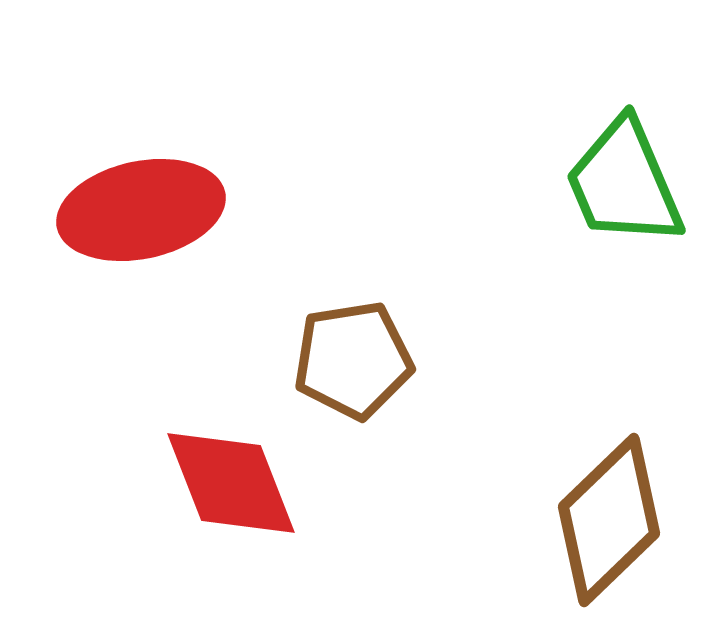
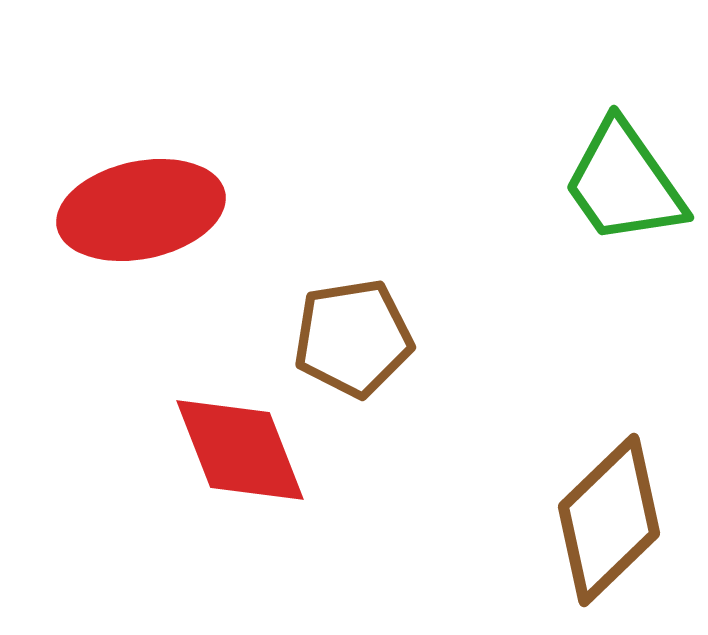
green trapezoid: rotated 12 degrees counterclockwise
brown pentagon: moved 22 px up
red diamond: moved 9 px right, 33 px up
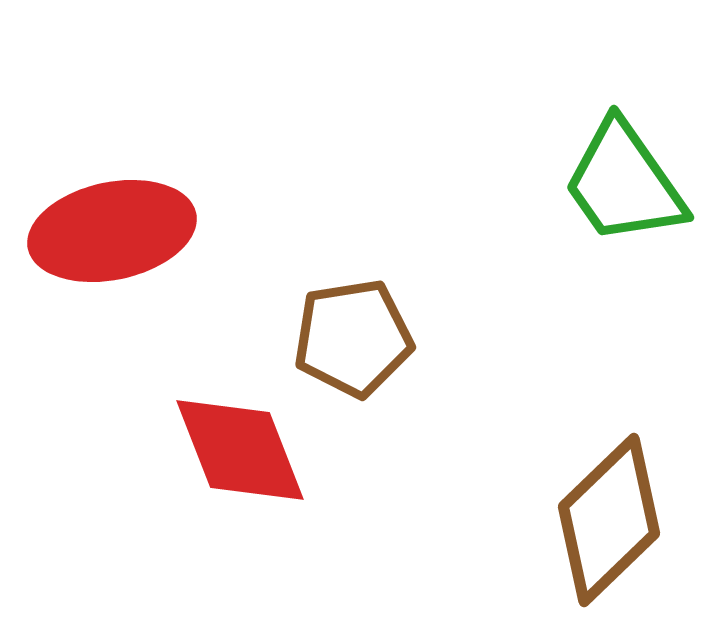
red ellipse: moved 29 px left, 21 px down
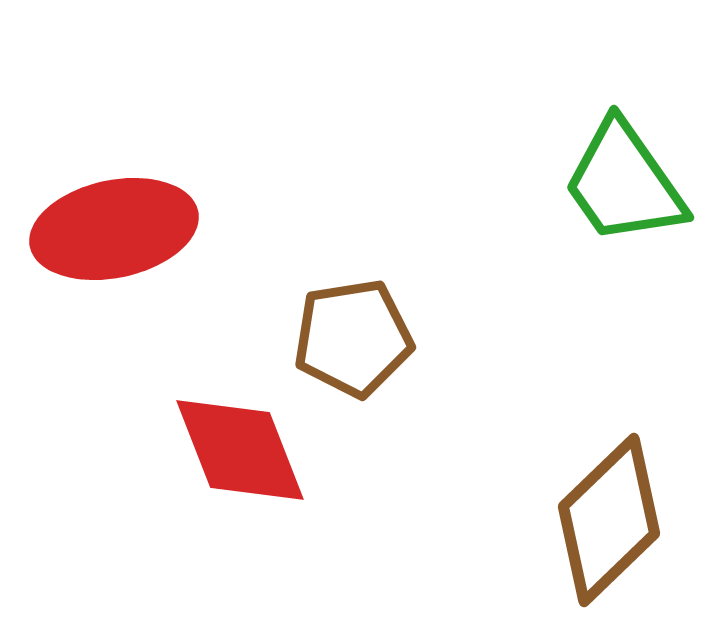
red ellipse: moved 2 px right, 2 px up
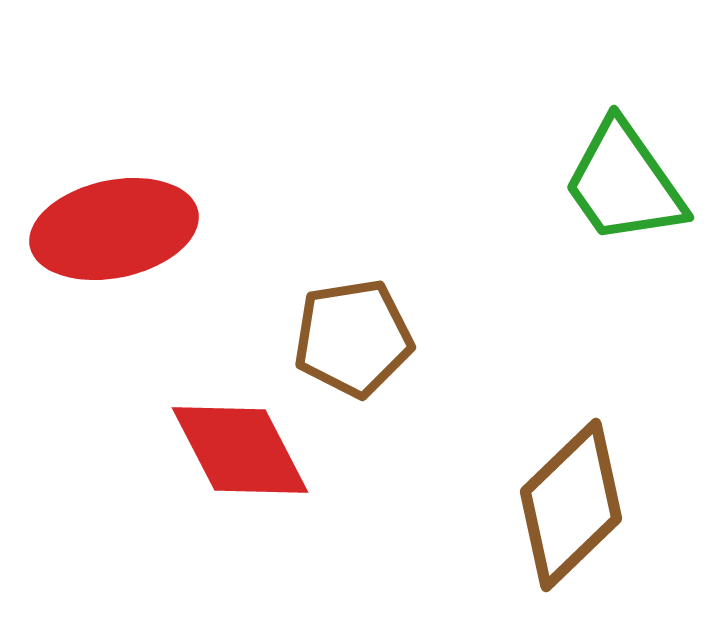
red diamond: rotated 6 degrees counterclockwise
brown diamond: moved 38 px left, 15 px up
